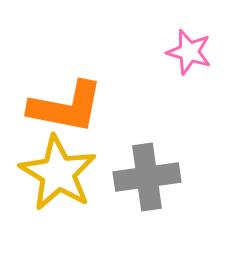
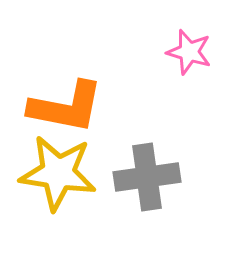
yellow star: rotated 22 degrees counterclockwise
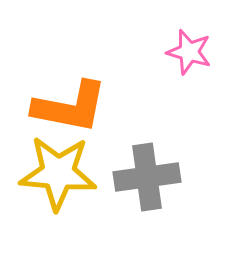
orange L-shape: moved 4 px right
yellow star: rotated 4 degrees counterclockwise
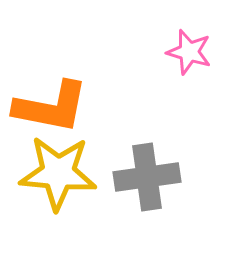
orange L-shape: moved 19 px left
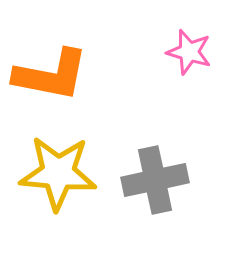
orange L-shape: moved 32 px up
gray cross: moved 8 px right, 3 px down; rotated 4 degrees counterclockwise
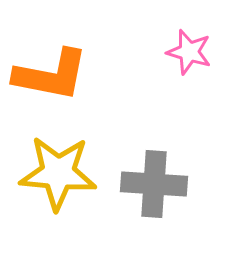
gray cross: moved 1 px left, 4 px down; rotated 16 degrees clockwise
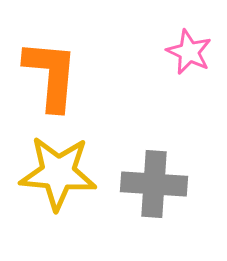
pink star: rotated 9 degrees clockwise
orange L-shape: rotated 96 degrees counterclockwise
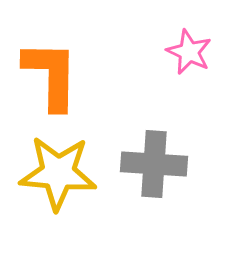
orange L-shape: rotated 4 degrees counterclockwise
gray cross: moved 20 px up
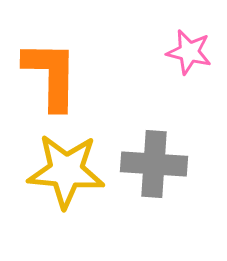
pink star: rotated 12 degrees counterclockwise
yellow star: moved 8 px right, 2 px up
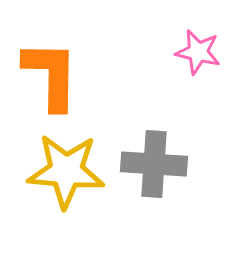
pink star: moved 9 px right
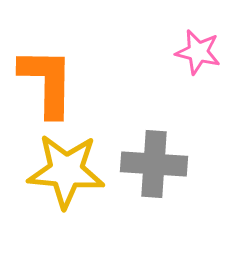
orange L-shape: moved 4 px left, 7 px down
